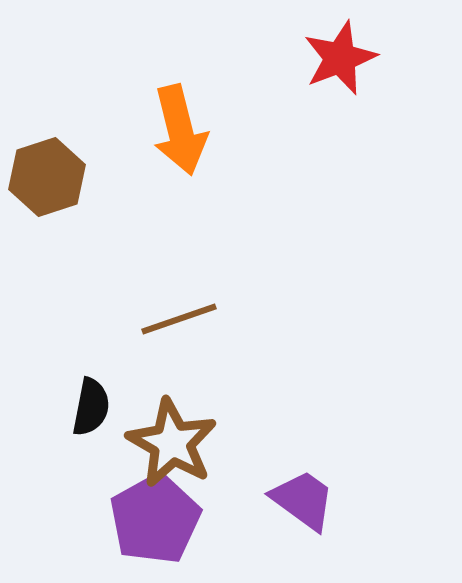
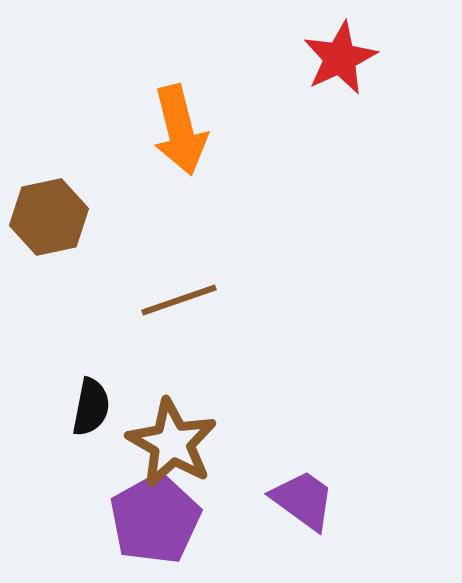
red star: rotated 4 degrees counterclockwise
brown hexagon: moved 2 px right, 40 px down; rotated 6 degrees clockwise
brown line: moved 19 px up
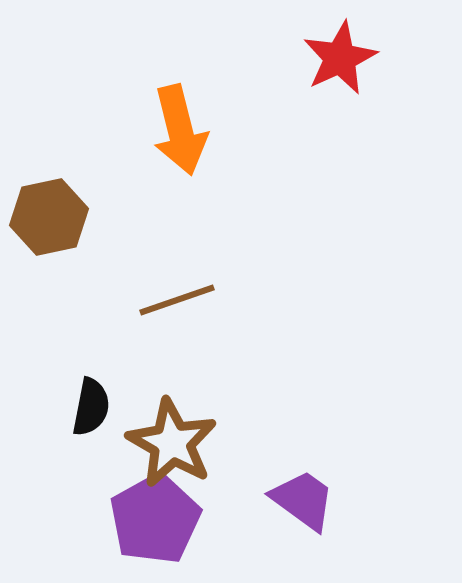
brown line: moved 2 px left
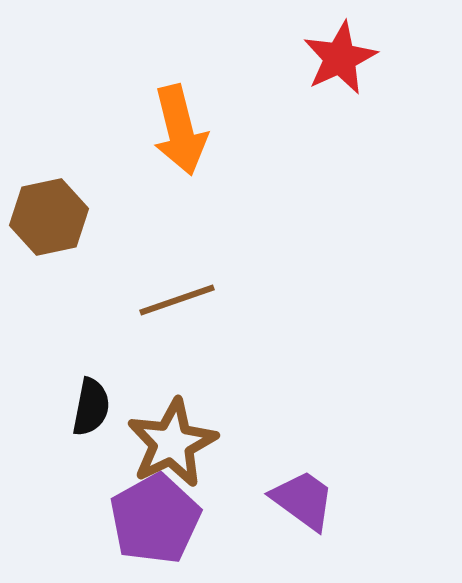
brown star: rotated 16 degrees clockwise
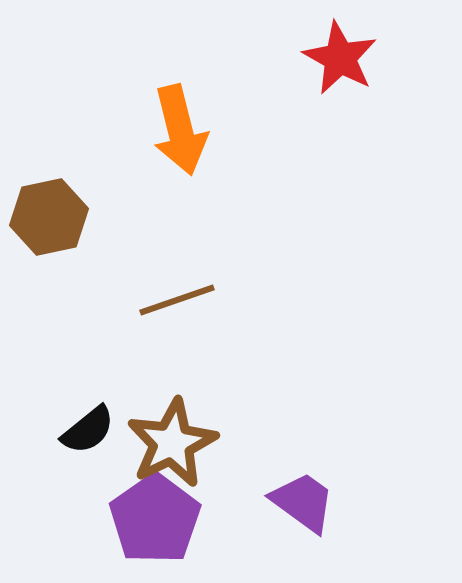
red star: rotated 18 degrees counterclockwise
black semicircle: moved 3 px left, 23 px down; rotated 40 degrees clockwise
purple trapezoid: moved 2 px down
purple pentagon: rotated 6 degrees counterclockwise
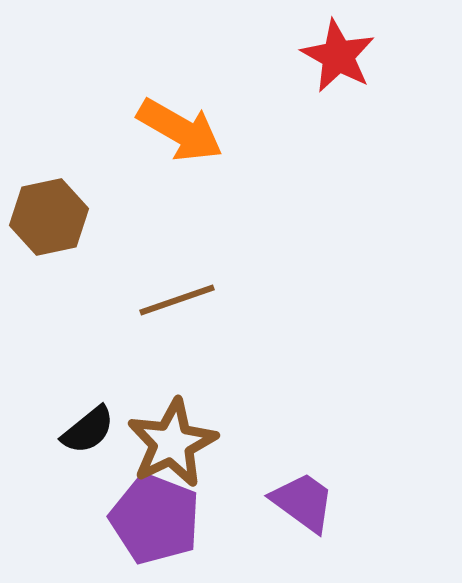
red star: moved 2 px left, 2 px up
orange arrow: rotated 46 degrees counterclockwise
purple pentagon: rotated 16 degrees counterclockwise
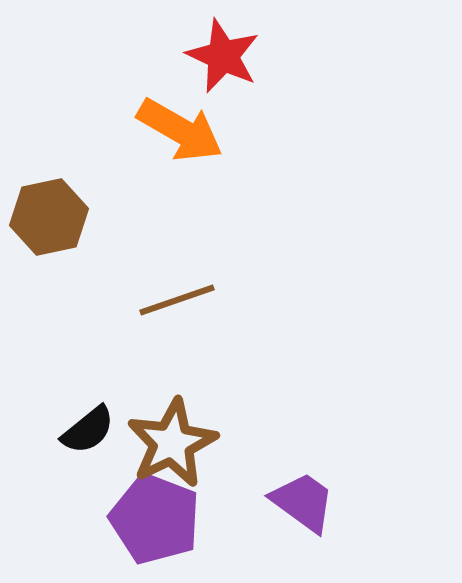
red star: moved 115 px left; rotated 4 degrees counterclockwise
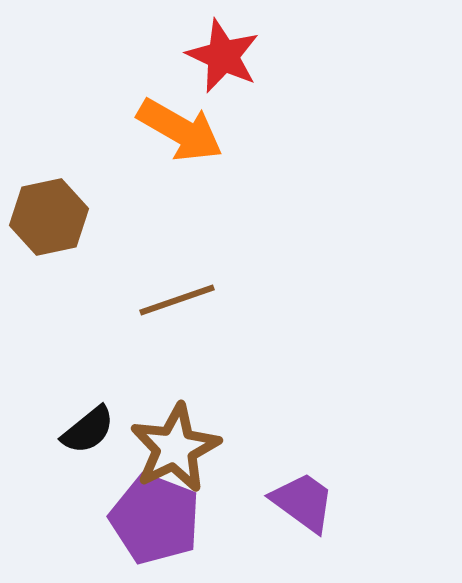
brown star: moved 3 px right, 5 px down
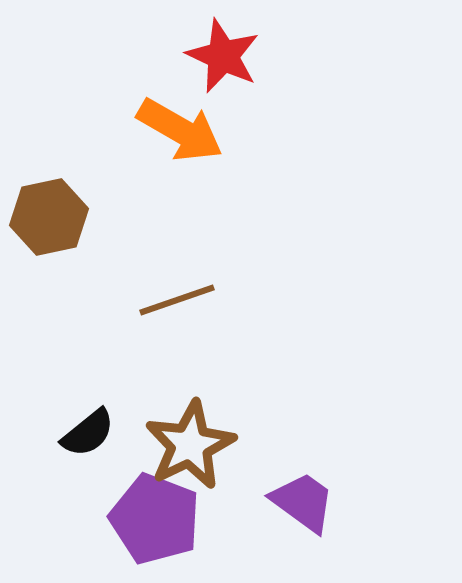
black semicircle: moved 3 px down
brown star: moved 15 px right, 3 px up
